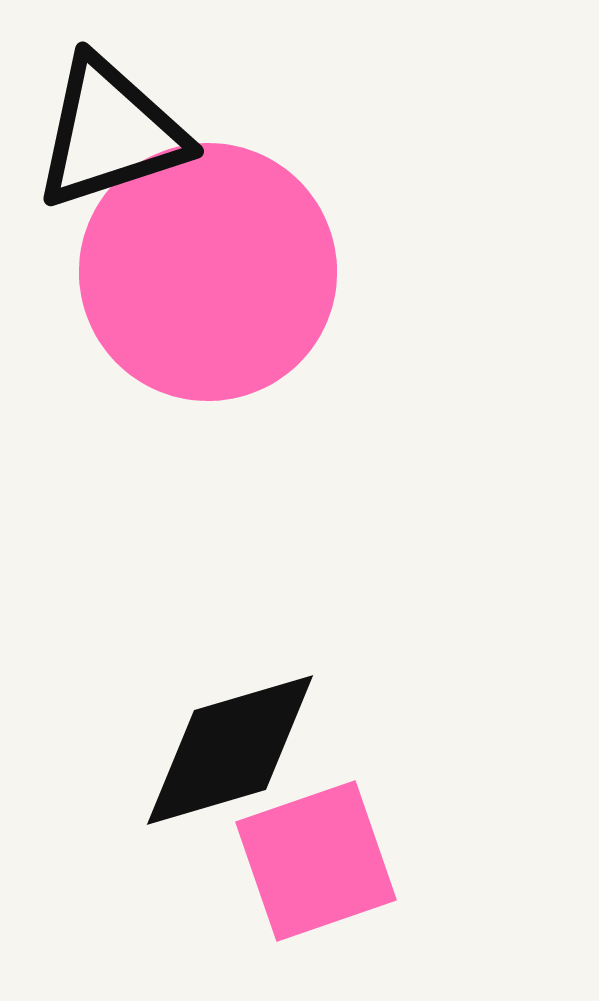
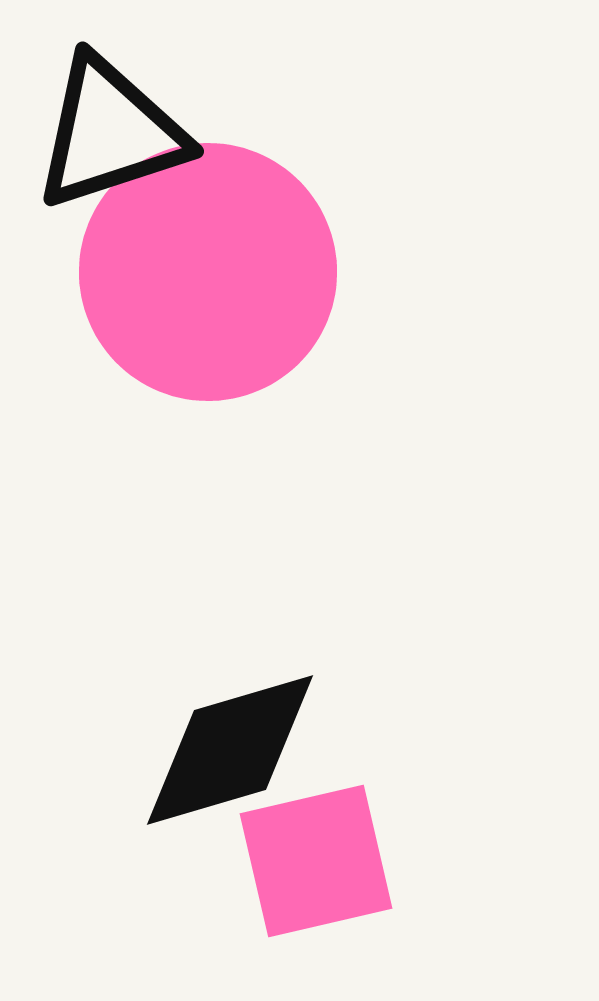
pink square: rotated 6 degrees clockwise
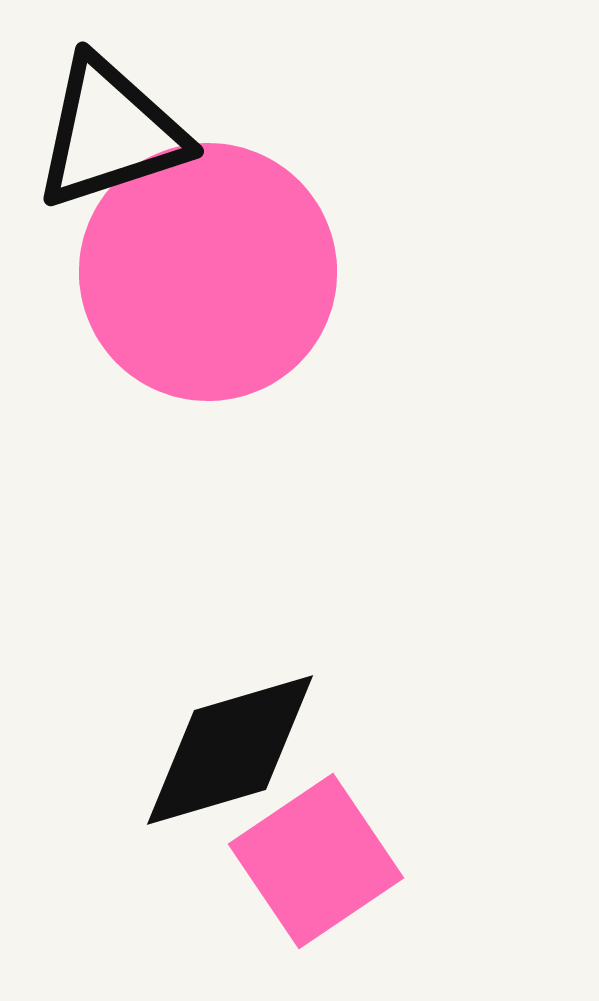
pink square: rotated 21 degrees counterclockwise
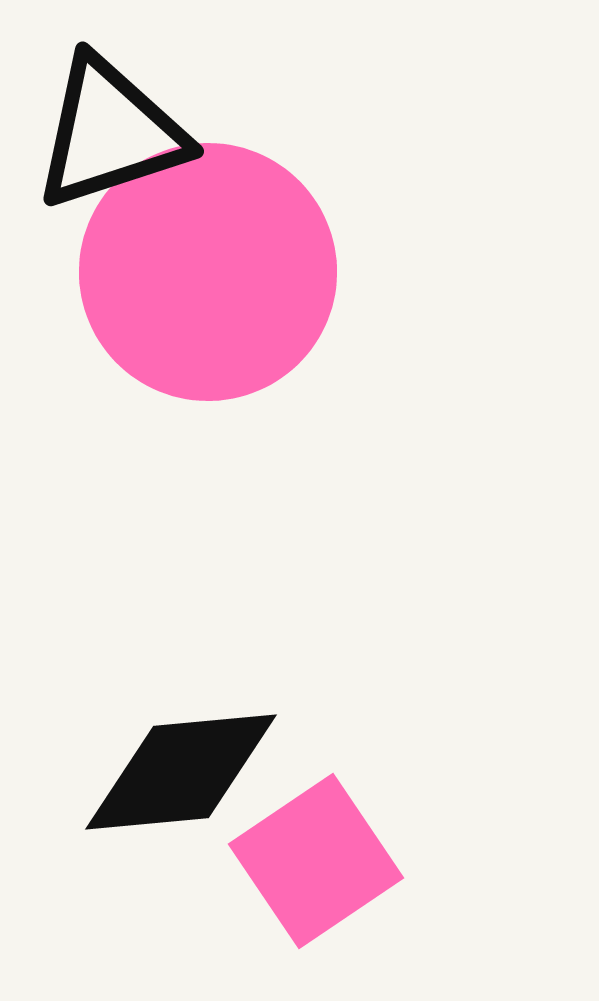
black diamond: moved 49 px left, 22 px down; rotated 11 degrees clockwise
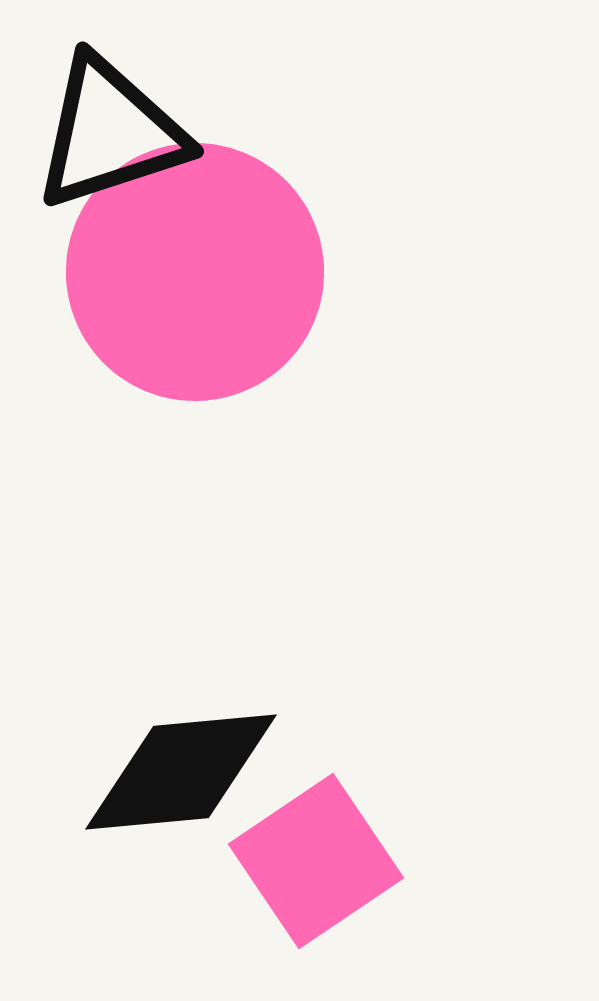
pink circle: moved 13 px left
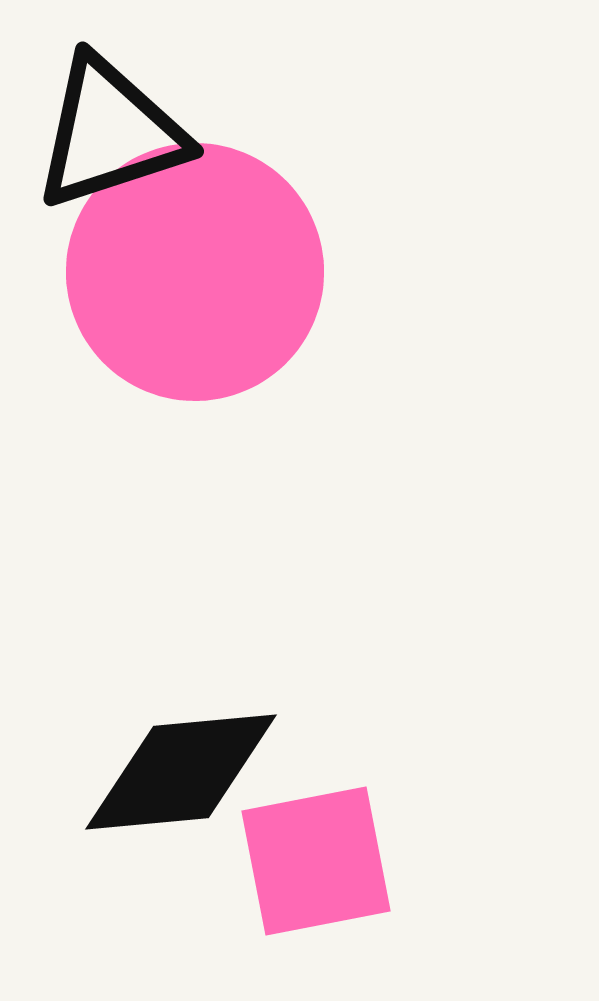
pink square: rotated 23 degrees clockwise
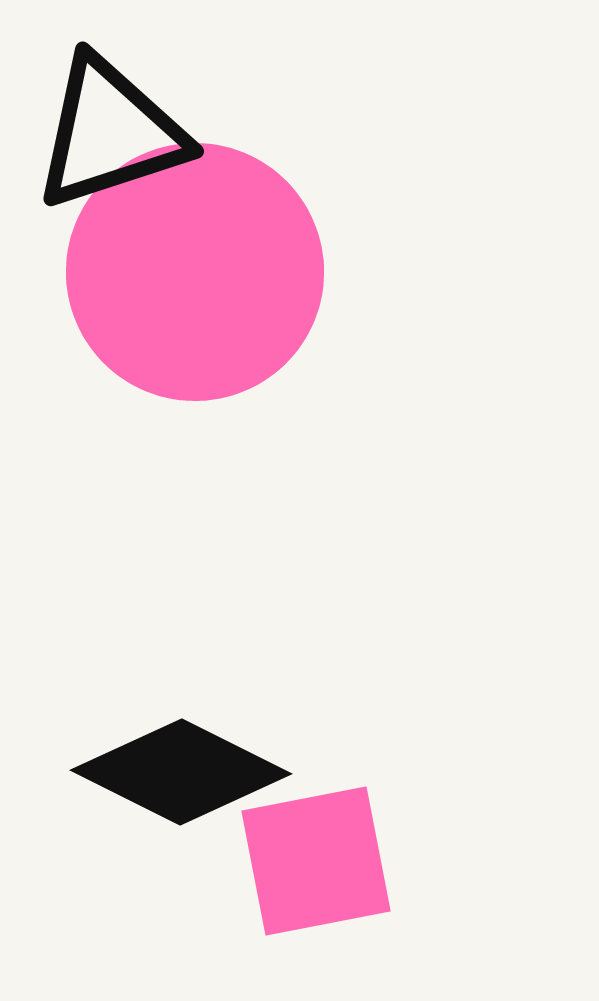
black diamond: rotated 32 degrees clockwise
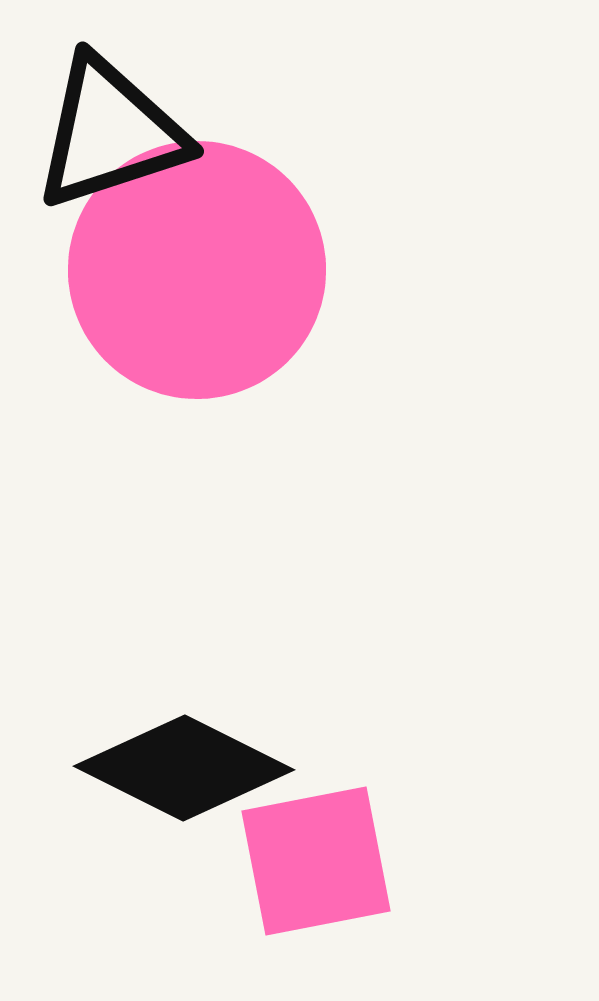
pink circle: moved 2 px right, 2 px up
black diamond: moved 3 px right, 4 px up
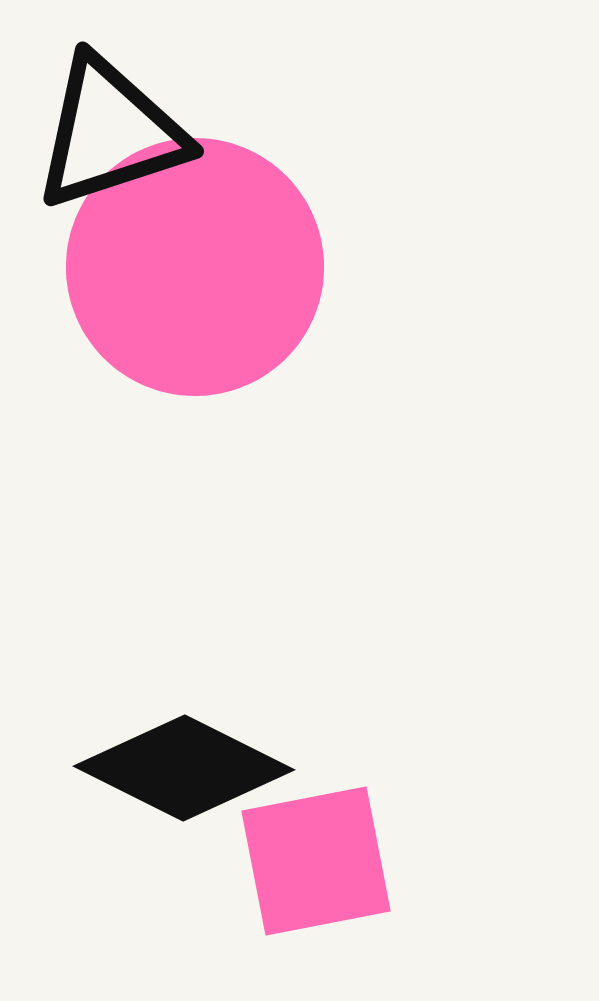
pink circle: moved 2 px left, 3 px up
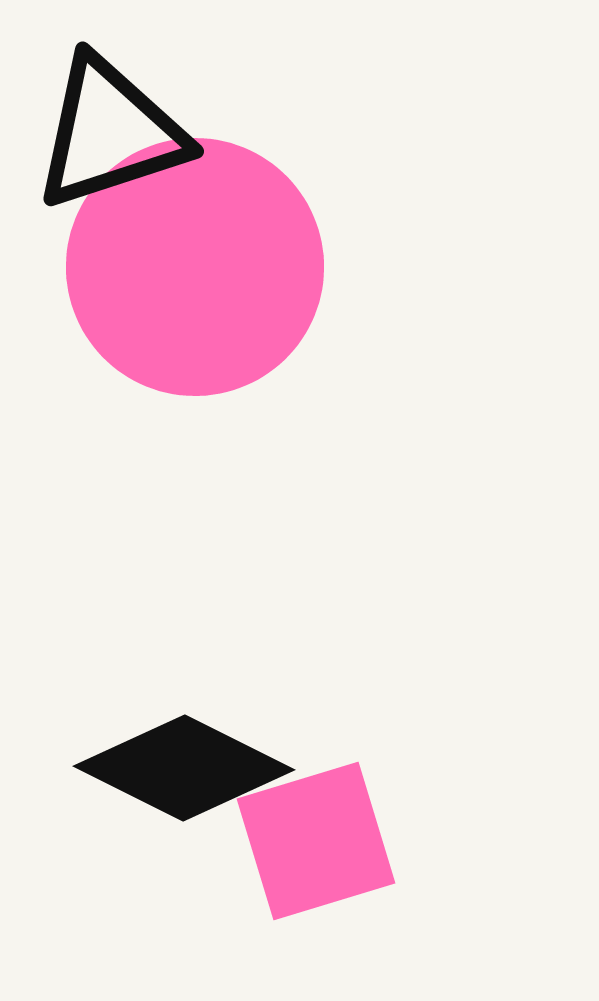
pink square: moved 20 px up; rotated 6 degrees counterclockwise
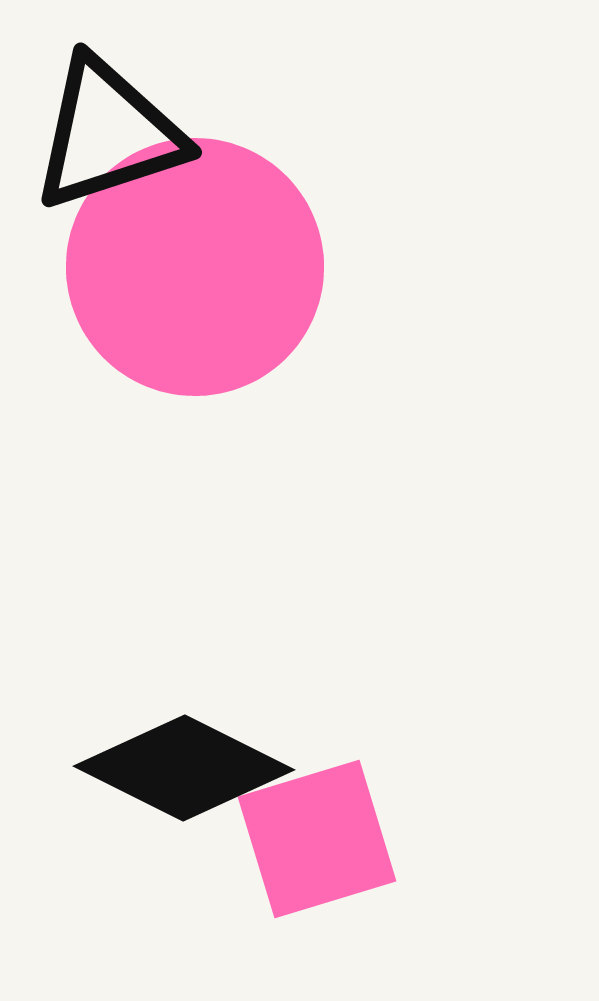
black triangle: moved 2 px left, 1 px down
pink square: moved 1 px right, 2 px up
